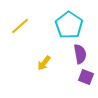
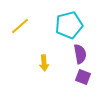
cyan pentagon: rotated 24 degrees clockwise
yellow arrow: rotated 42 degrees counterclockwise
purple square: moved 3 px left
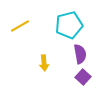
yellow line: rotated 12 degrees clockwise
purple square: rotated 21 degrees clockwise
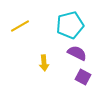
cyan pentagon: moved 1 px right
purple semicircle: moved 3 px left, 1 px up; rotated 54 degrees counterclockwise
purple square: rotated 14 degrees counterclockwise
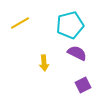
yellow line: moved 3 px up
purple square: moved 8 px down; rotated 35 degrees clockwise
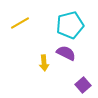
purple semicircle: moved 11 px left
purple square: rotated 14 degrees counterclockwise
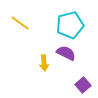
yellow line: rotated 66 degrees clockwise
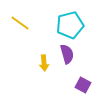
purple semicircle: moved 1 px right, 1 px down; rotated 48 degrees clockwise
purple square: rotated 21 degrees counterclockwise
